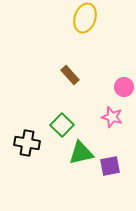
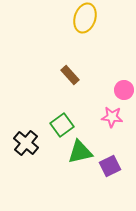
pink circle: moved 3 px down
pink star: rotated 10 degrees counterclockwise
green square: rotated 10 degrees clockwise
black cross: moved 1 px left; rotated 30 degrees clockwise
green triangle: moved 1 px left, 1 px up
purple square: rotated 15 degrees counterclockwise
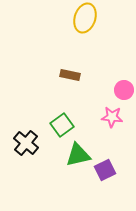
brown rectangle: rotated 36 degrees counterclockwise
green triangle: moved 2 px left, 3 px down
purple square: moved 5 px left, 4 px down
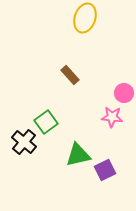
brown rectangle: rotated 36 degrees clockwise
pink circle: moved 3 px down
green square: moved 16 px left, 3 px up
black cross: moved 2 px left, 1 px up
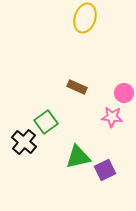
brown rectangle: moved 7 px right, 12 px down; rotated 24 degrees counterclockwise
green triangle: moved 2 px down
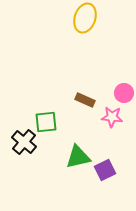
brown rectangle: moved 8 px right, 13 px down
green square: rotated 30 degrees clockwise
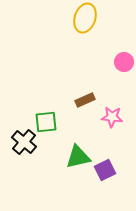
pink circle: moved 31 px up
brown rectangle: rotated 48 degrees counterclockwise
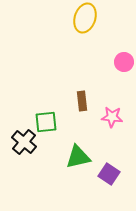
brown rectangle: moved 3 px left, 1 px down; rotated 72 degrees counterclockwise
purple square: moved 4 px right, 4 px down; rotated 30 degrees counterclockwise
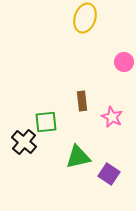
pink star: rotated 20 degrees clockwise
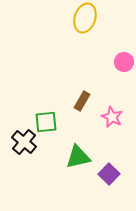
brown rectangle: rotated 36 degrees clockwise
purple square: rotated 10 degrees clockwise
